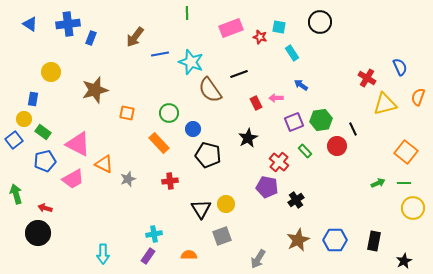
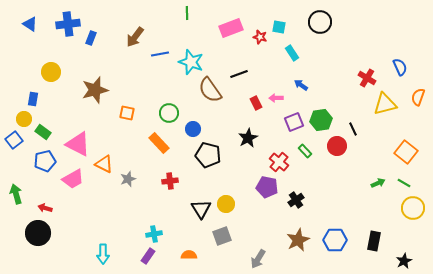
green line at (404, 183): rotated 32 degrees clockwise
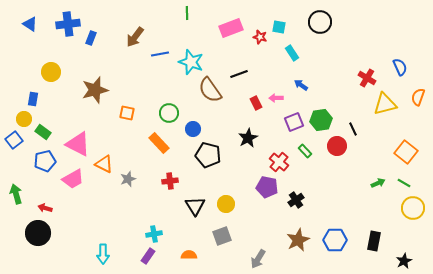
black triangle at (201, 209): moved 6 px left, 3 px up
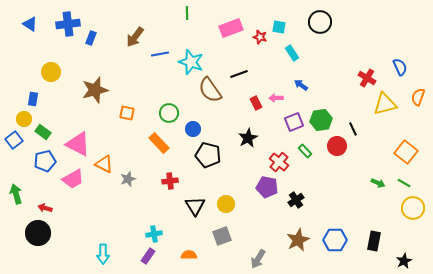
green arrow at (378, 183): rotated 48 degrees clockwise
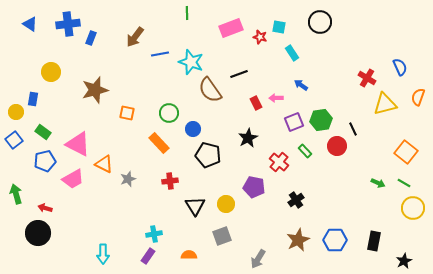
yellow circle at (24, 119): moved 8 px left, 7 px up
purple pentagon at (267, 187): moved 13 px left
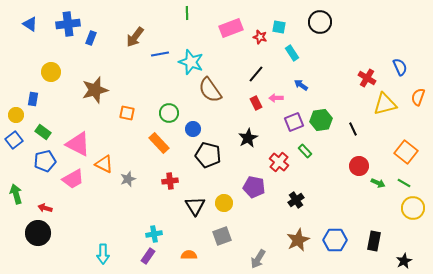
black line at (239, 74): moved 17 px right; rotated 30 degrees counterclockwise
yellow circle at (16, 112): moved 3 px down
red circle at (337, 146): moved 22 px right, 20 px down
yellow circle at (226, 204): moved 2 px left, 1 px up
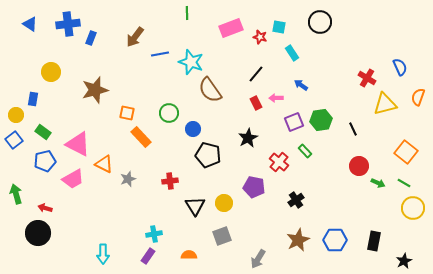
orange rectangle at (159, 143): moved 18 px left, 6 px up
